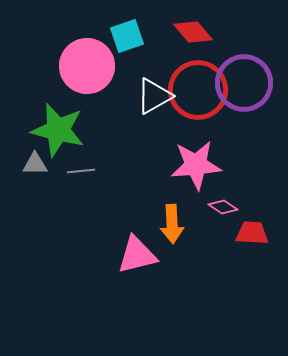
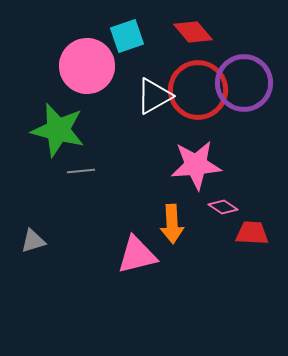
gray triangle: moved 2 px left, 77 px down; rotated 16 degrees counterclockwise
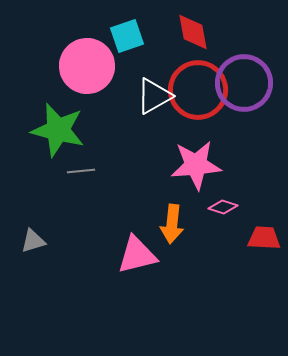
red diamond: rotated 30 degrees clockwise
pink diamond: rotated 16 degrees counterclockwise
orange arrow: rotated 9 degrees clockwise
red trapezoid: moved 12 px right, 5 px down
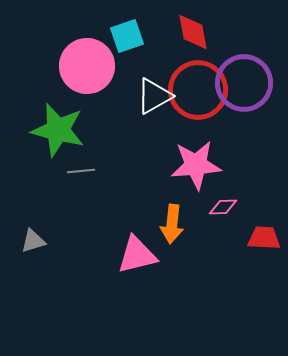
pink diamond: rotated 20 degrees counterclockwise
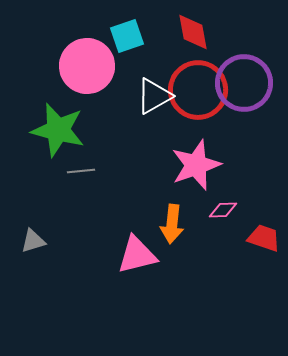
pink star: rotated 15 degrees counterclockwise
pink diamond: moved 3 px down
red trapezoid: rotated 16 degrees clockwise
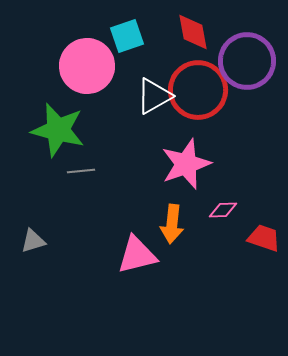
purple circle: moved 3 px right, 22 px up
pink star: moved 10 px left, 1 px up
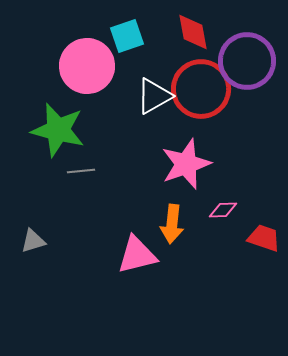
red circle: moved 3 px right, 1 px up
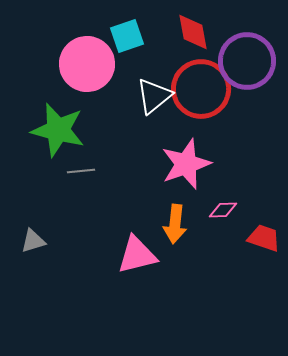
pink circle: moved 2 px up
white triangle: rotated 9 degrees counterclockwise
orange arrow: moved 3 px right
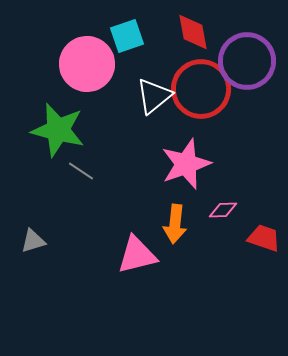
gray line: rotated 40 degrees clockwise
